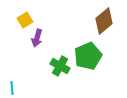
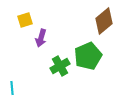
yellow square: rotated 14 degrees clockwise
purple arrow: moved 4 px right
green cross: rotated 30 degrees clockwise
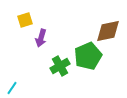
brown diamond: moved 4 px right, 10 px down; rotated 28 degrees clockwise
cyan line: rotated 40 degrees clockwise
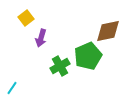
yellow square: moved 1 px right, 2 px up; rotated 21 degrees counterclockwise
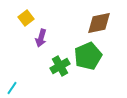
brown diamond: moved 9 px left, 8 px up
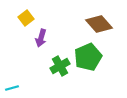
brown diamond: moved 1 px down; rotated 60 degrees clockwise
green pentagon: moved 1 px down
cyan line: rotated 40 degrees clockwise
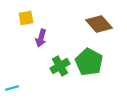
yellow square: rotated 28 degrees clockwise
green pentagon: moved 1 px right, 5 px down; rotated 20 degrees counterclockwise
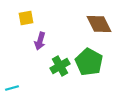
brown diamond: rotated 16 degrees clockwise
purple arrow: moved 1 px left, 3 px down
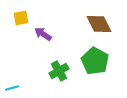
yellow square: moved 5 px left
purple arrow: moved 3 px right, 7 px up; rotated 108 degrees clockwise
green pentagon: moved 6 px right, 1 px up
green cross: moved 1 px left, 5 px down
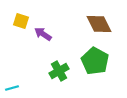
yellow square: moved 3 px down; rotated 28 degrees clockwise
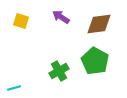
brown diamond: rotated 72 degrees counterclockwise
purple arrow: moved 18 px right, 17 px up
cyan line: moved 2 px right
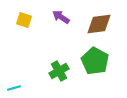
yellow square: moved 3 px right, 1 px up
